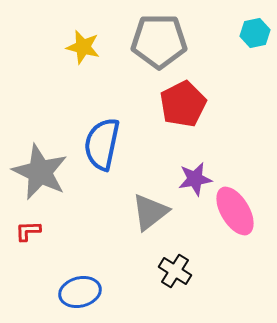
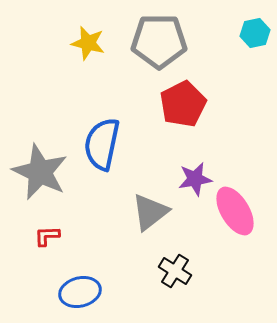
yellow star: moved 5 px right, 4 px up
red L-shape: moved 19 px right, 5 px down
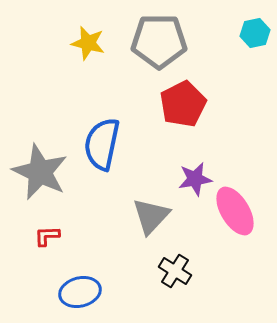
gray triangle: moved 1 px right, 4 px down; rotated 9 degrees counterclockwise
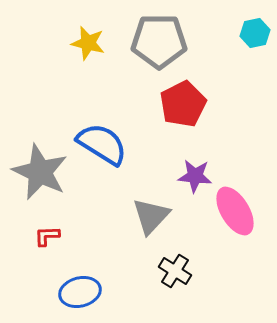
blue semicircle: rotated 110 degrees clockwise
purple star: moved 3 px up; rotated 16 degrees clockwise
